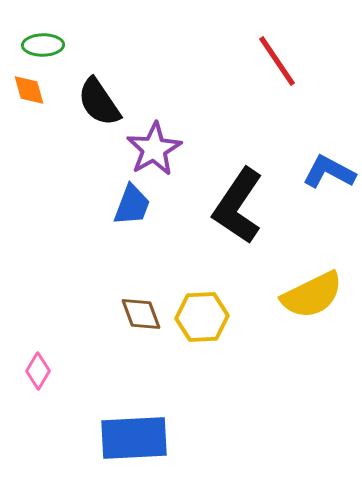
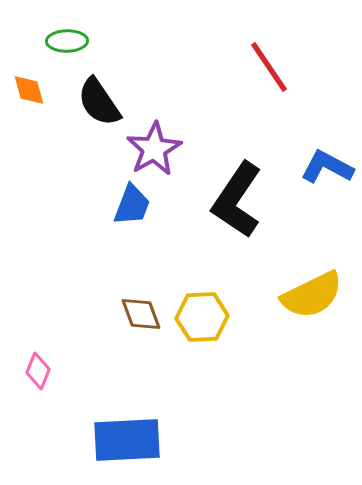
green ellipse: moved 24 px right, 4 px up
red line: moved 8 px left, 6 px down
blue L-shape: moved 2 px left, 5 px up
black L-shape: moved 1 px left, 6 px up
pink diamond: rotated 9 degrees counterclockwise
blue rectangle: moved 7 px left, 2 px down
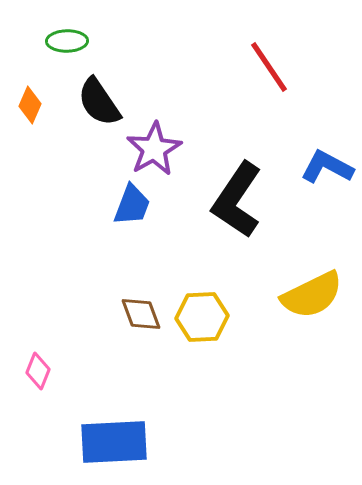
orange diamond: moved 1 px right, 15 px down; rotated 39 degrees clockwise
blue rectangle: moved 13 px left, 2 px down
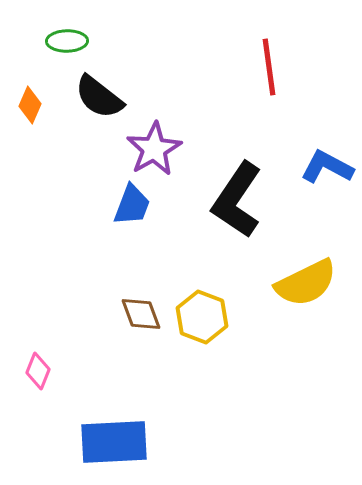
red line: rotated 26 degrees clockwise
black semicircle: moved 5 px up; rotated 18 degrees counterclockwise
yellow semicircle: moved 6 px left, 12 px up
yellow hexagon: rotated 24 degrees clockwise
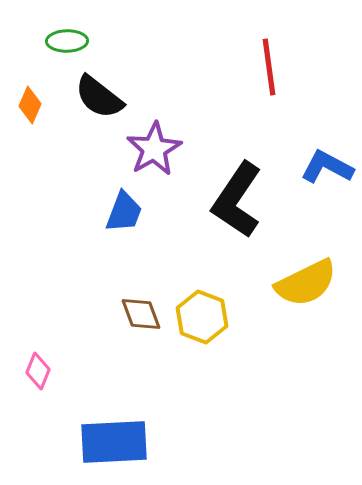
blue trapezoid: moved 8 px left, 7 px down
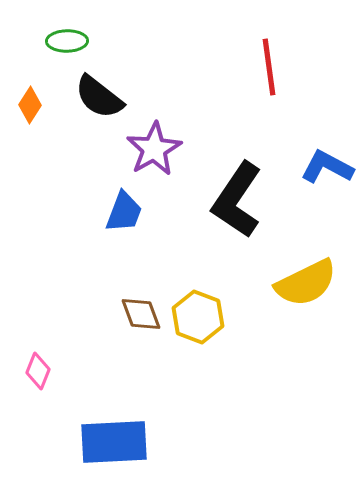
orange diamond: rotated 9 degrees clockwise
yellow hexagon: moved 4 px left
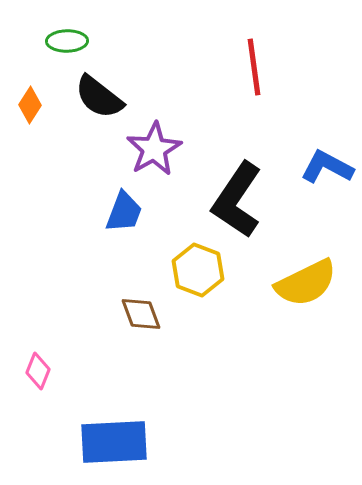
red line: moved 15 px left
yellow hexagon: moved 47 px up
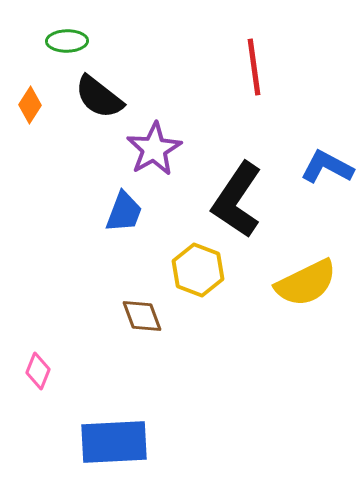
brown diamond: moved 1 px right, 2 px down
